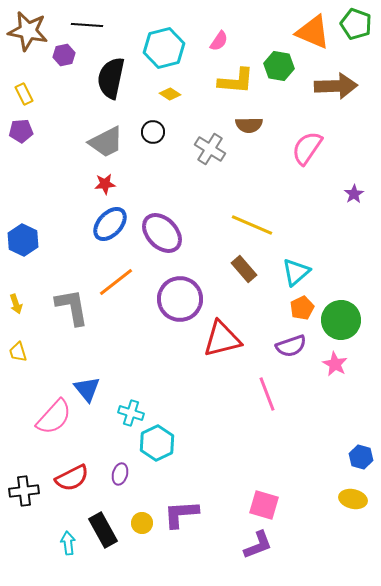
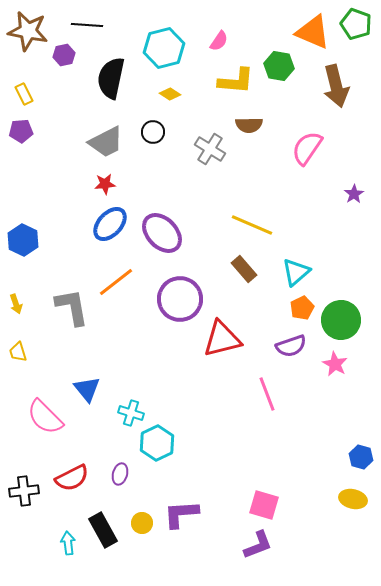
brown arrow at (336, 86): rotated 78 degrees clockwise
pink semicircle at (54, 417): moved 9 px left; rotated 93 degrees clockwise
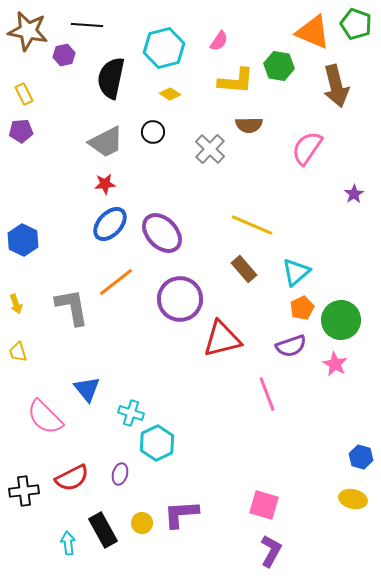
gray cross at (210, 149): rotated 12 degrees clockwise
purple L-shape at (258, 545): moved 13 px right, 6 px down; rotated 40 degrees counterclockwise
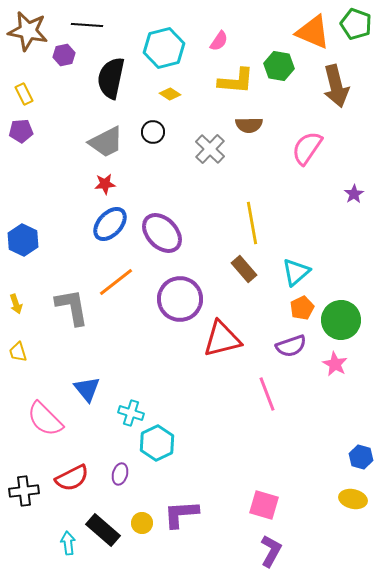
yellow line at (252, 225): moved 2 px up; rotated 57 degrees clockwise
pink semicircle at (45, 417): moved 2 px down
black rectangle at (103, 530): rotated 20 degrees counterclockwise
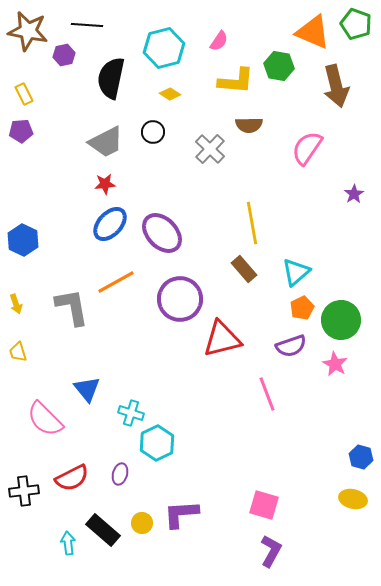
orange line at (116, 282): rotated 9 degrees clockwise
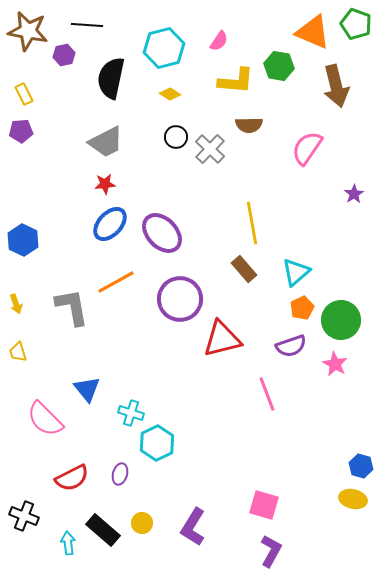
black circle at (153, 132): moved 23 px right, 5 px down
blue hexagon at (361, 457): moved 9 px down
black cross at (24, 491): moved 25 px down; rotated 28 degrees clockwise
purple L-shape at (181, 514): moved 12 px right, 13 px down; rotated 54 degrees counterclockwise
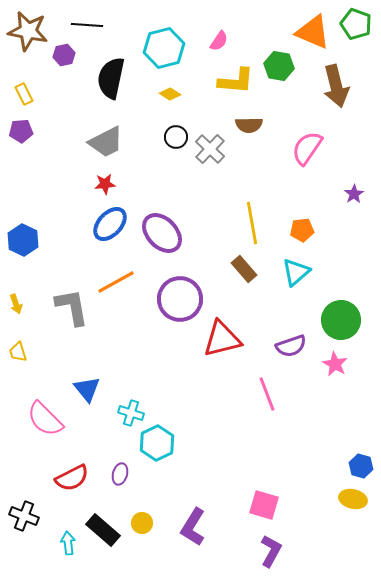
orange pentagon at (302, 308): moved 78 px up; rotated 20 degrees clockwise
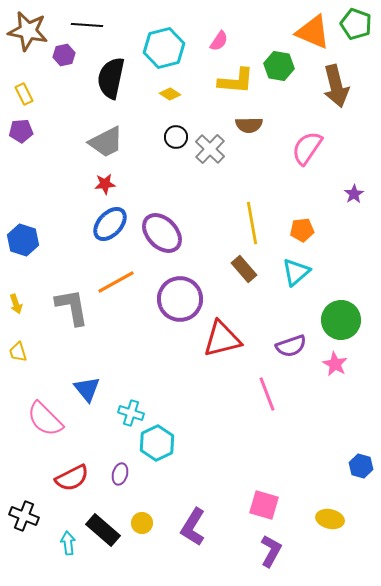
blue hexagon at (23, 240): rotated 8 degrees counterclockwise
yellow ellipse at (353, 499): moved 23 px left, 20 px down
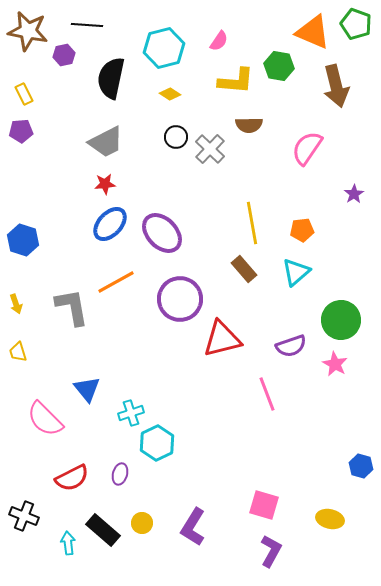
cyan cross at (131, 413): rotated 35 degrees counterclockwise
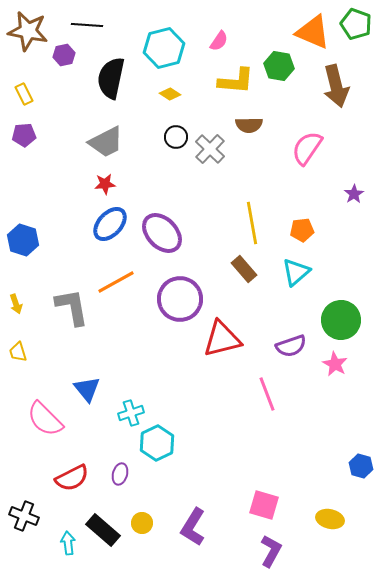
purple pentagon at (21, 131): moved 3 px right, 4 px down
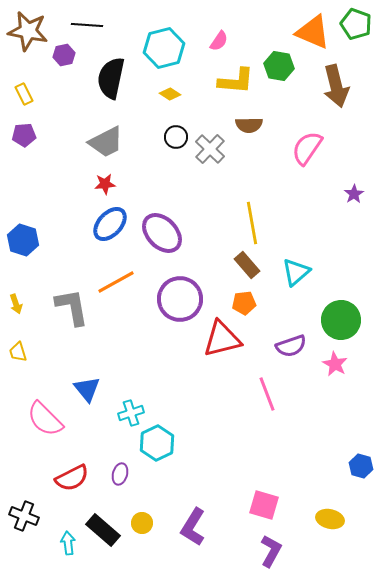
orange pentagon at (302, 230): moved 58 px left, 73 px down
brown rectangle at (244, 269): moved 3 px right, 4 px up
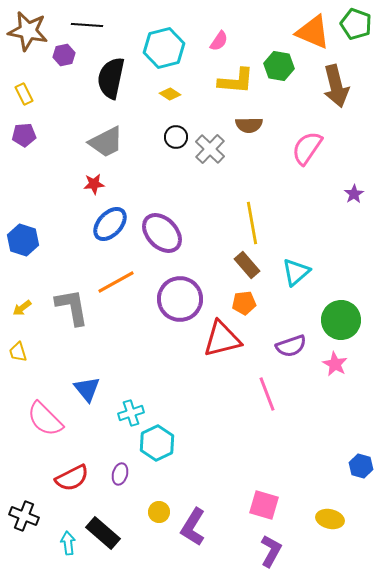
red star at (105, 184): moved 11 px left
yellow arrow at (16, 304): moved 6 px right, 4 px down; rotated 72 degrees clockwise
yellow circle at (142, 523): moved 17 px right, 11 px up
black rectangle at (103, 530): moved 3 px down
